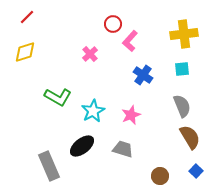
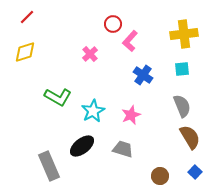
blue square: moved 1 px left, 1 px down
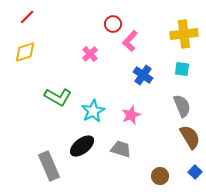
cyan square: rotated 14 degrees clockwise
gray trapezoid: moved 2 px left
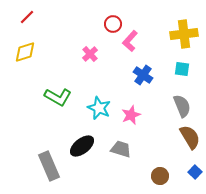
cyan star: moved 6 px right, 3 px up; rotated 20 degrees counterclockwise
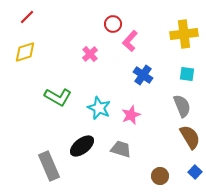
cyan square: moved 5 px right, 5 px down
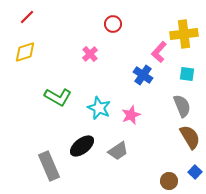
pink L-shape: moved 29 px right, 11 px down
gray trapezoid: moved 3 px left, 2 px down; rotated 130 degrees clockwise
brown circle: moved 9 px right, 5 px down
